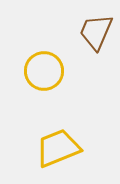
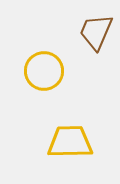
yellow trapezoid: moved 12 px right, 6 px up; rotated 21 degrees clockwise
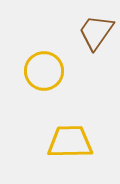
brown trapezoid: rotated 12 degrees clockwise
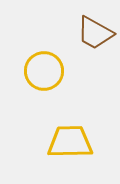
brown trapezoid: moved 1 px left, 1 px down; rotated 96 degrees counterclockwise
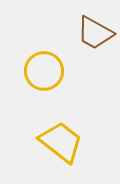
yellow trapezoid: moved 9 px left; rotated 39 degrees clockwise
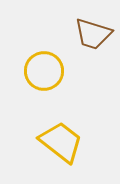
brown trapezoid: moved 2 px left, 1 px down; rotated 12 degrees counterclockwise
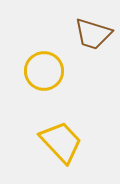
yellow trapezoid: rotated 9 degrees clockwise
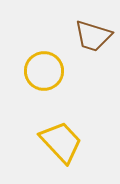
brown trapezoid: moved 2 px down
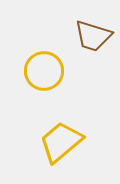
yellow trapezoid: rotated 87 degrees counterclockwise
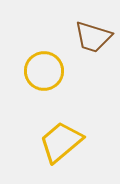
brown trapezoid: moved 1 px down
